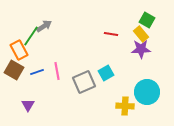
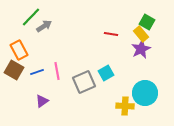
green square: moved 2 px down
green line: moved 19 px up; rotated 10 degrees clockwise
purple star: rotated 24 degrees counterclockwise
cyan circle: moved 2 px left, 1 px down
purple triangle: moved 14 px right, 4 px up; rotated 24 degrees clockwise
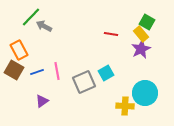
gray arrow: rotated 119 degrees counterclockwise
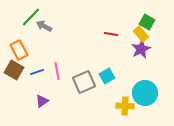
cyan square: moved 1 px right, 3 px down
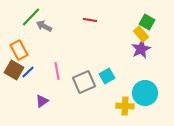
red line: moved 21 px left, 14 px up
blue line: moved 9 px left; rotated 24 degrees counterclockwise
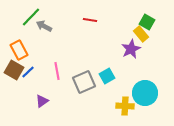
purple star: moved 10 px left
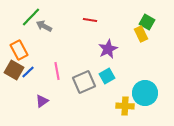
yellow rectangle: rotated 14 degrees clockwise
purple star: moved 23 px left
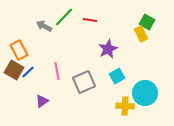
green line: moved 33 px right
cyan square: moved 10 px right
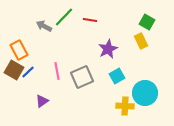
yellow rectangle: moved 7 px down
gray square: moved 2 px left, 5 px up
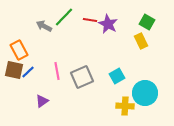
purple star: moved 25 px up; rotated 18 degrees counterclockwise
brown square: rotated 18 degrees counterclockwise
